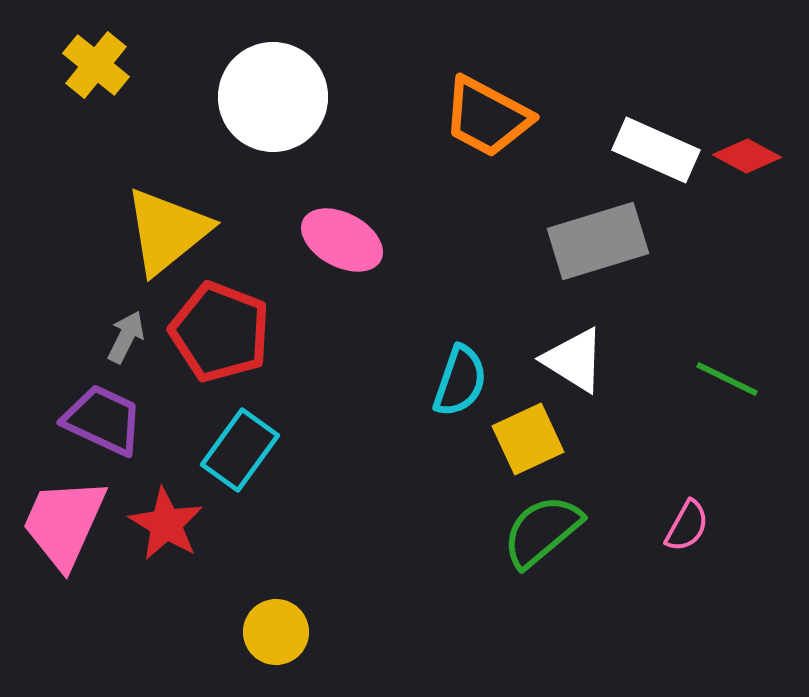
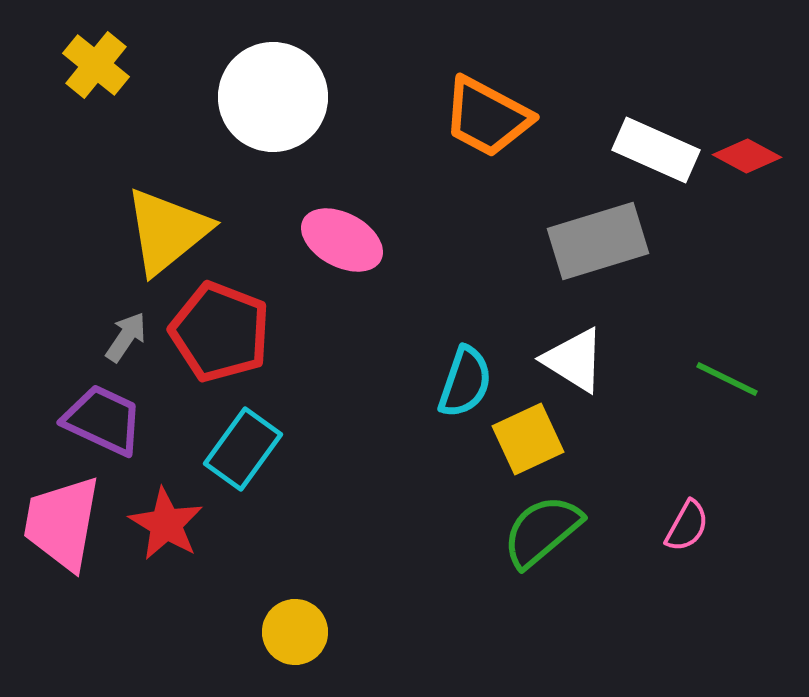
gray arrow: rotated 8 degrees clockwise
cyan semicircle: moved 5 px right, 1 px down
cyan rectangle: moved 3 px right, 1 px up
pink trapezoid: moved 2 px left; rotated 14 degrees counterclockwise
yellow circle: moved 19 px right
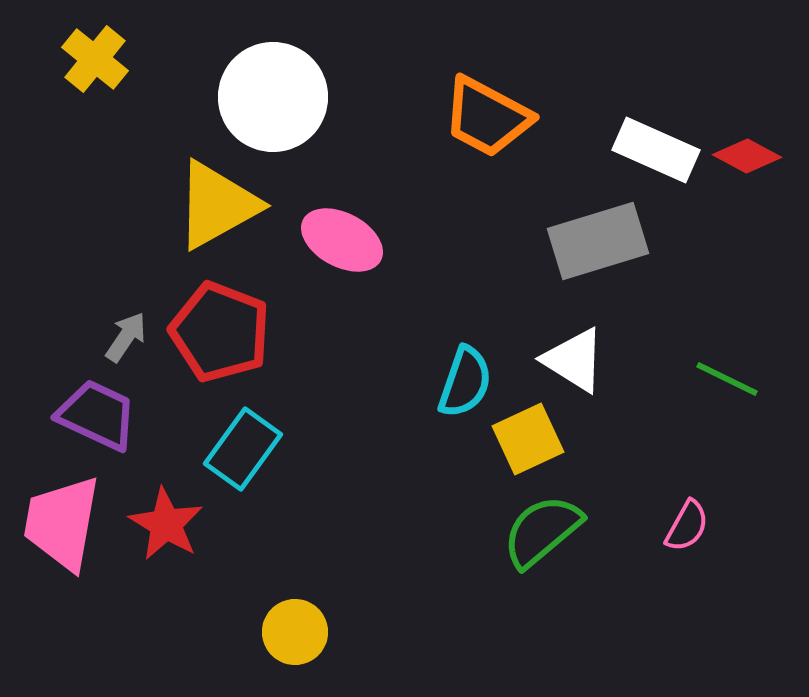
yellow cross: moved 1 px left, 6 px up
yellow triangle: moved 50 px right, 26 px up; rotated 10 degrees clockwise
purple trapezoid: moved 6 px left, 5 px up
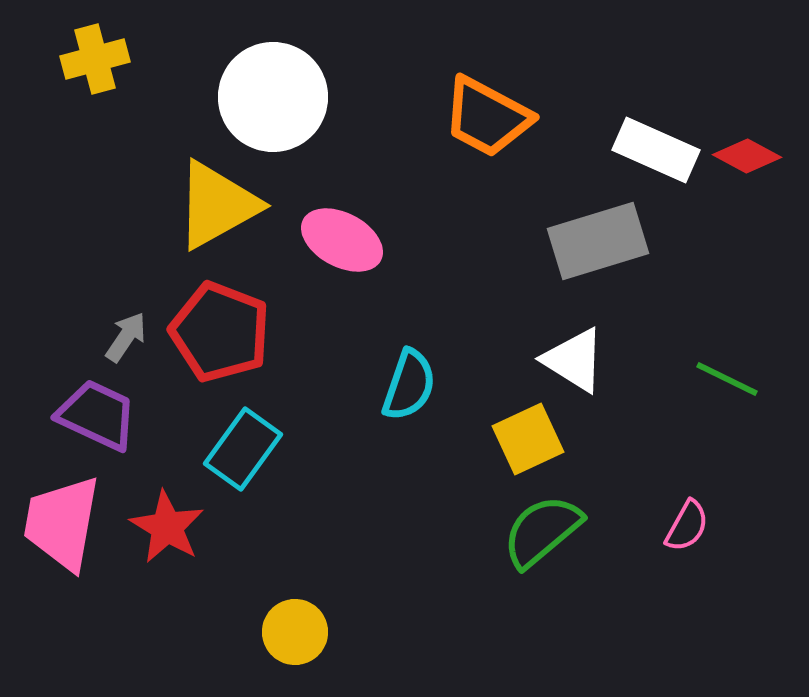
yellow cross: rotated 36 degrees clockwise
cyan semicircle: moved 56 px left, 3 px down
red star: moved 1 px right, 3 px down
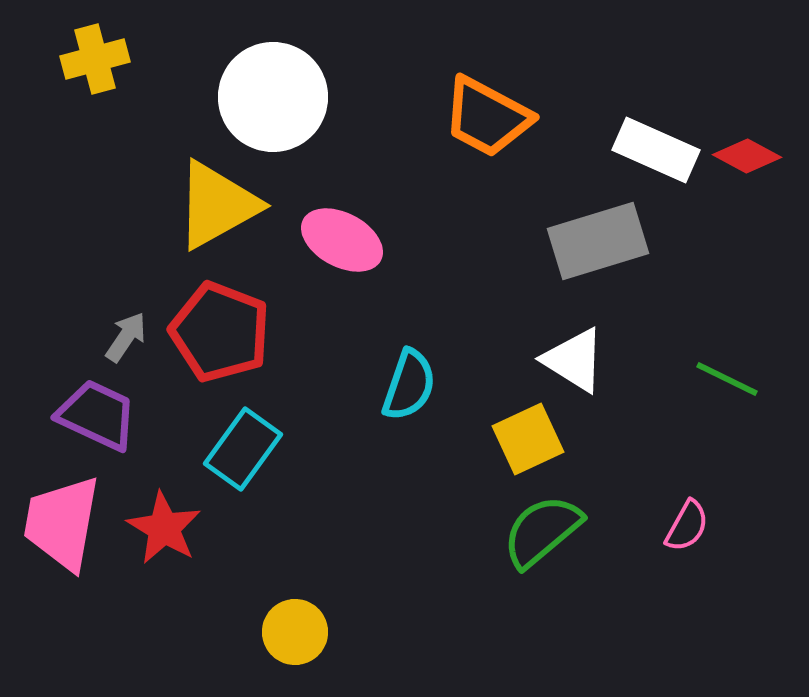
red star: moved 3 px left, 1 px down
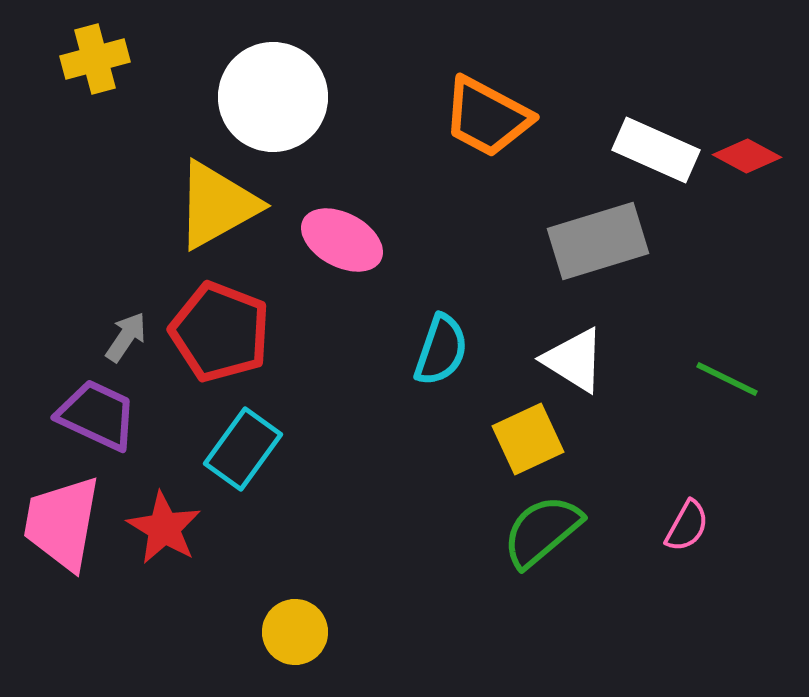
cyan semicircle: moved 32 px right, 35 px up
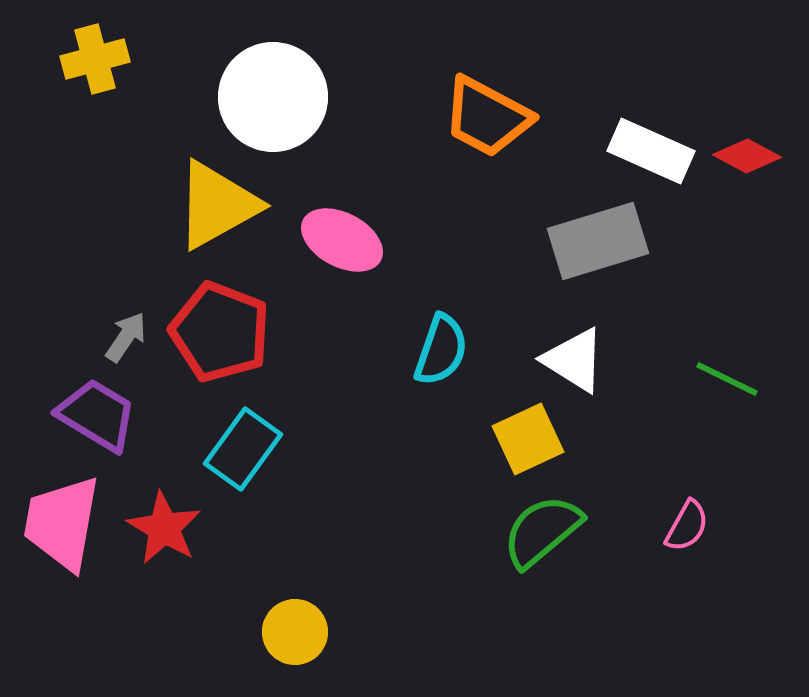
white rectangle: moved 5 px left, 1 px down
purple trapezoid: rotated 6 degrees clockwise
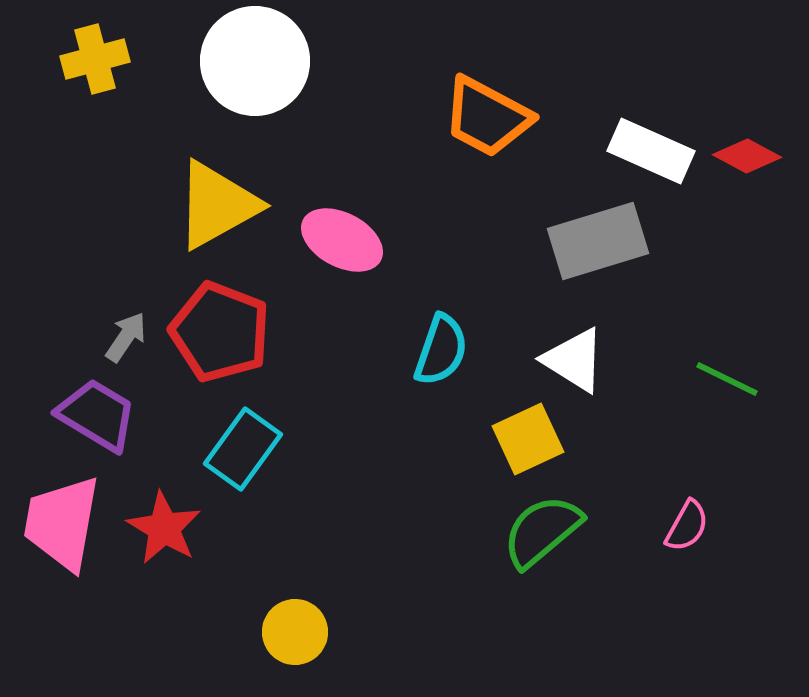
white circle: moved 18 px left, 36 px up
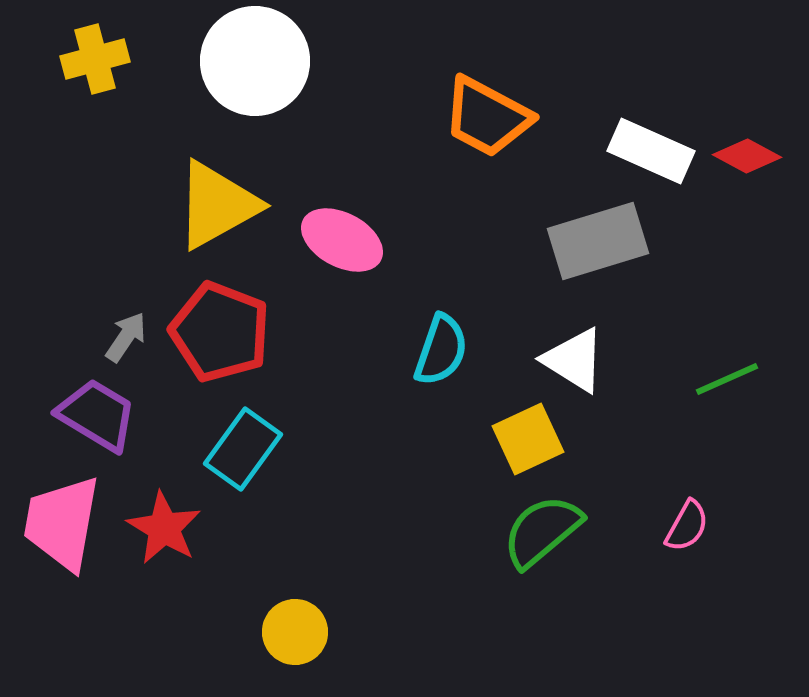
green line: rotated 50 degrees counterclockwise
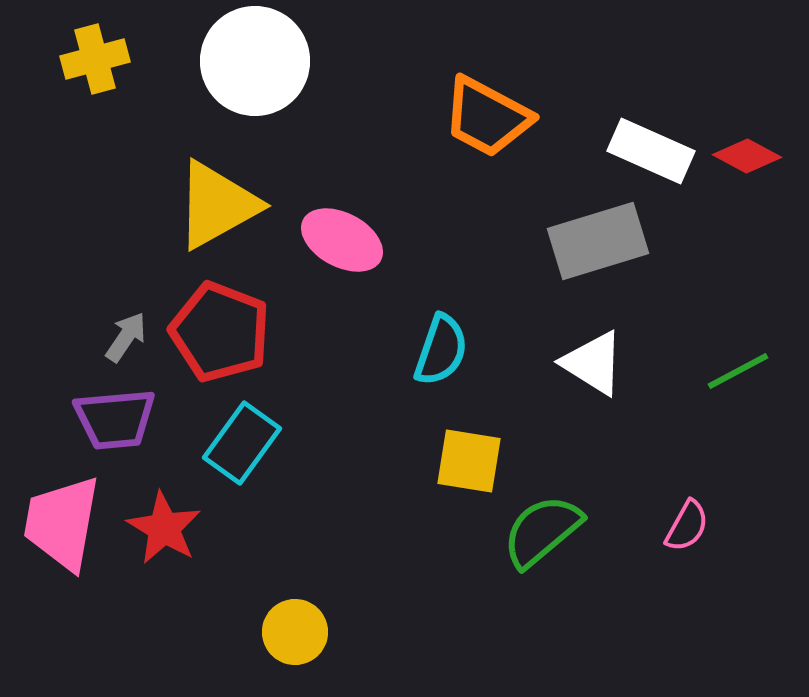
white triangle: moved 19 px right, 3 px down
green line: moved 11 px right, 8 px up; rotated 4 degrees counterclockwise
purple trapezoid: moved 18 px right, 4 px down; rotated 144 degrees clockwise
yellow square: moved 59 px left, 22 px down; rotated 34 degrees clockwise
cyan rectangle: moved 1 px left, 6 px up
